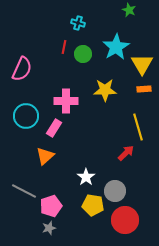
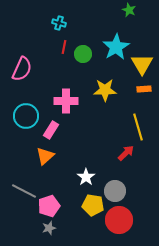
cyan cross: moved 19 px left
pink rectangle: moved 3 px left, 2 px down
pink pentagon: moved 2 px left
red circle: moved 6 px left
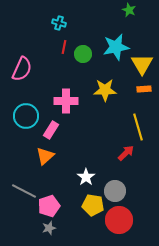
cyan star: rotated 20 degrees clockwise
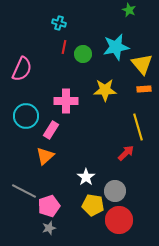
yellow triangle: rotated 10 degrees counterclockwise
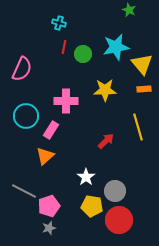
red arrow: moved 20 px left, 12 px up
yellow pentagon: moved 1 px left, 1 px down
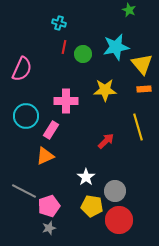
orange triangle: rotated 18 degrees clockwise
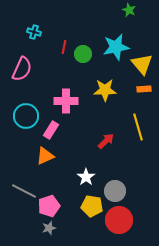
cyan cross: moved 25 px left, 9 px down
